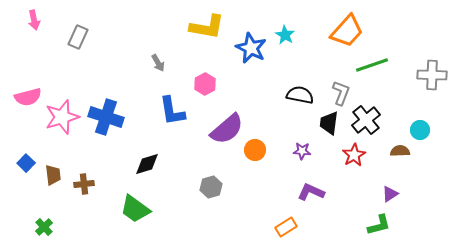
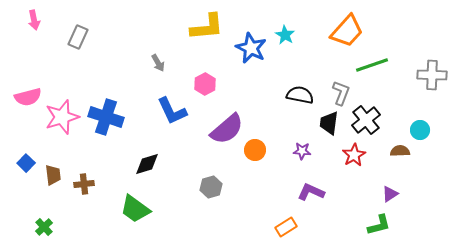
yellow L-shape: rotated 15 degrees counterclockwise
blue L-shape: rotated 16 degrees counterclockwise
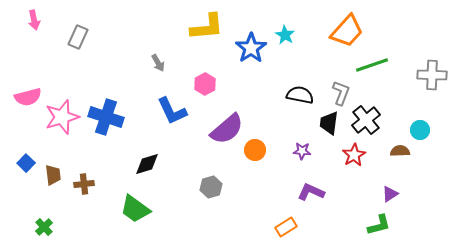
blue star: rotated 12 degrees clockwise
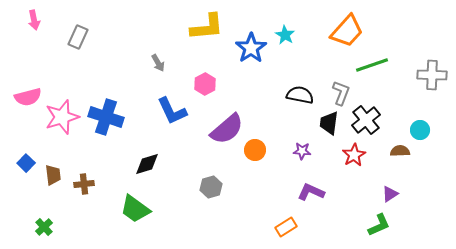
green L-shape: rotated 10 degrees counterclockwise
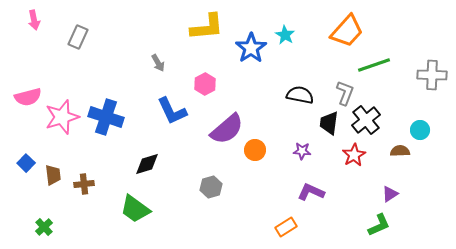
green line: moved 2 px right
gray L-shape: moved 4 px right
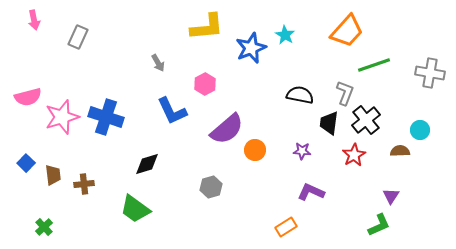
blue star: rotated 12 degrees clockwise
gray cross: moved 2 px left, 2 px up; rotated 8 degrees clockwise
purple triangle: moved 1 px right, 2 px down; rotated 24 degrees counterclockwise
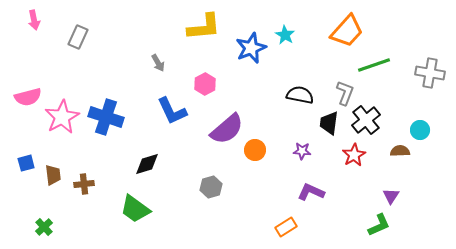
yellow L-shape: moved 3 px left
pink star: rotated 12 degrees counterclockwise
blue square: rotated 30 degrees clockwise
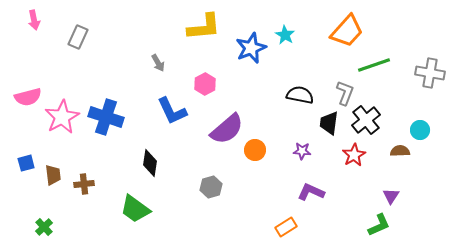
black diamond: moved 3 px right, 1 px up; rotated 64 degrees counterclockwise
